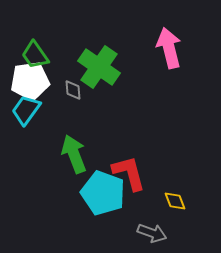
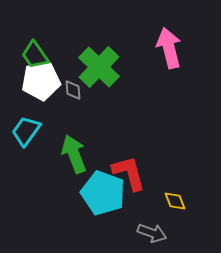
green cross: rotated 9 degrees clockwise
white pentagon: moved 11 px right
cyan trapezoid: moved 21 px down
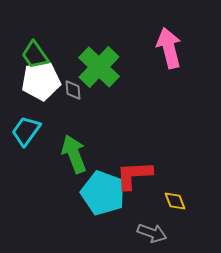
red L-shape: moved 5 px right, 2 px down; rotated 78 degrees counterclockwise
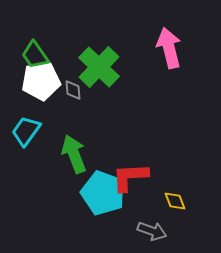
red L-shape: moved 4 px left, 2 px down
gray arrow: moved 2 px up
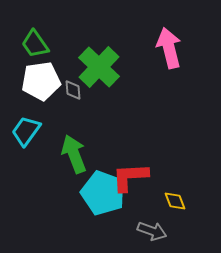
green trapezoid: moved 11 px up
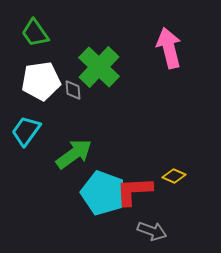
green trapezoid: moved 11 px up
green arrow: rotated 75 degrees clockwise
red L-shape: moved 4 px right, 14 px down
yellow diamond: moved 1 px left, 25 px up; rotated 45 degrees counterclockwise
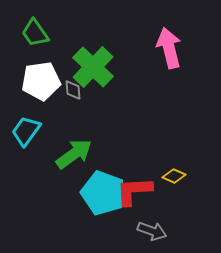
green cross: moved 6 px left
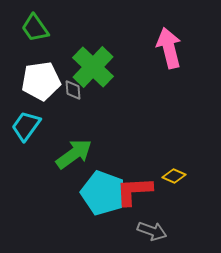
green trapezoid: moved 5 px up
cyan trapezoid: moved 5 px up
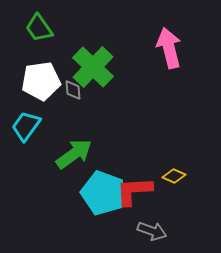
green trapezoid: moved 4 px right
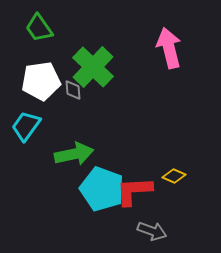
green arrow: rotated 24 degrees clockwise
cyan pentagon: moved 1 px left, 4 px up
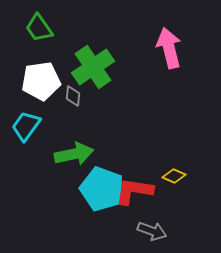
green cross: rotated 12 degrees clockwise
gray diamond: moved 6 px down; rotated 10 degrees clockwise
red L-shape: rotated 12 degrees clockwise
